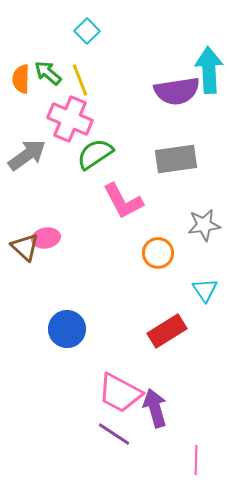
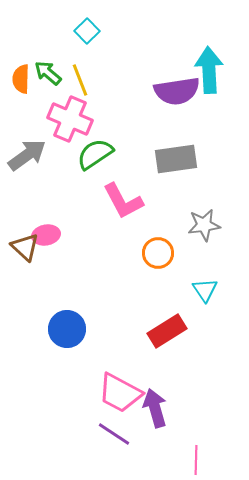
pink ellipse: moved 3 px up
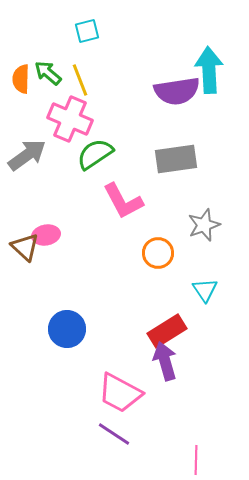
cyan square: rotated 30 degrees clockwise
gray star: rotated 12 degrees counterclockwise
purple arrow: moved 10 px right, 47 px up
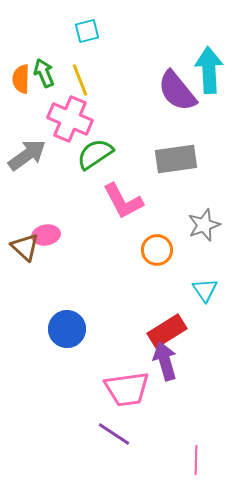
green arrow: moved 4 px left; rotated 28 degrees clockwise
purple semicircle: rotated 60 degrees clockwise
orange circle: moved 1 px left, 3 px up
pink trapezoid: moved 7 px right, 4 px up; rotated 36 degrees counterclockwise
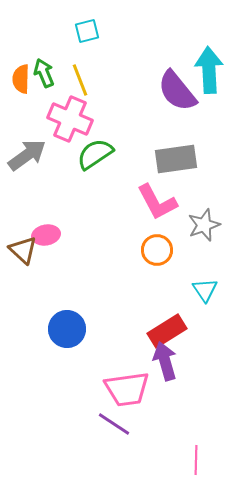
pink L-shape: moved 34 px right, 1 px down
brown triangle: moved 2 px left, 3 px down
purple line: moved 10 px up
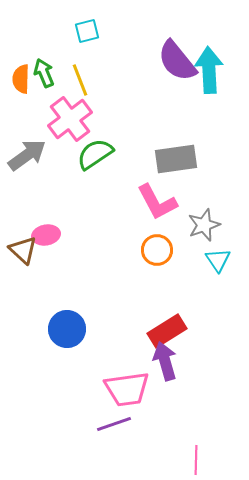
purple semicircle: moved 30 px up
pink cross: rotated 30 degrees clockwise
cyan triangle: moved 13 px right, 30 px up
purple line: rotated 52 degrees counterclockwise
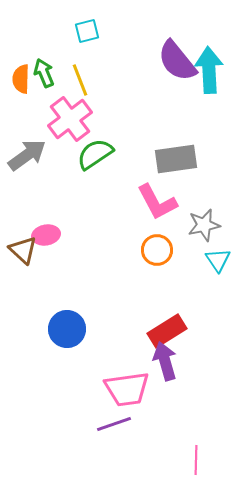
gray star: rotated 8 degrees clockwise
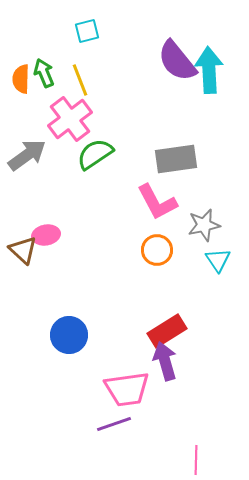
blue circle: moved 2 px right, 6 px down
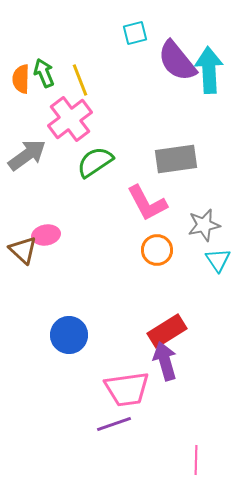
cyan square: moved 48 px right, 2 px down
green semicircle: moved 8 px down
pink L-shape: moved 10 px left, 1 px down
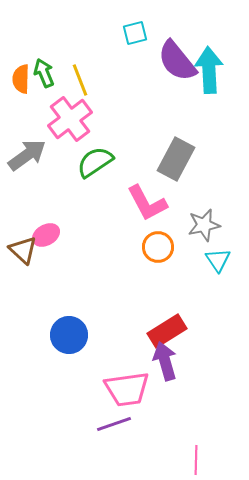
gray rectangle: rotated 54 degrees counterclockwise
pink ellipse: rotated 20 degrees counterclockwise
orange circle: moved 1 px right, 3 px up
